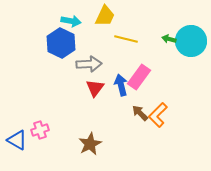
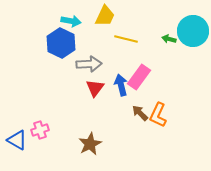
cyan circle: moved 2 px right, 10 px up
orange L-shape: rotated 20 degrees counterclockwise
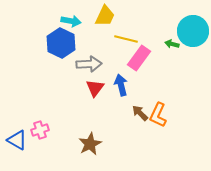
green arrow: moved 3 px right, 5 px down
pink rectangle: moved 19 px up
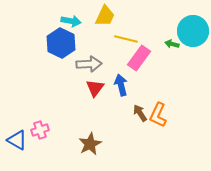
brown arrow: rotated 12 degrees clockwise
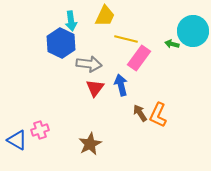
cyan arrow: rotated 72 degrees clockwise
gray arrow: rotated 10 degrees clockwise
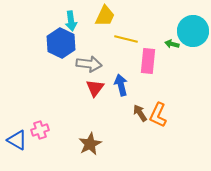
pink rectangle: moved 9 px right, 3 px down; rotated 30 degrees counterclockwise
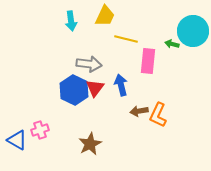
blue hexagon: moved 13 px right, 47 px down
brown arrow: moved 1 px left, 2 px up; rotated 66 degrees counterclockwise
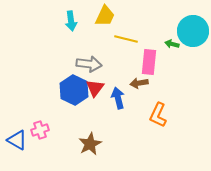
pink rectangle: moved 1 px right, 1 px down
blue arrow: moved 3 px left, 13 px down
brown arrow: moved 28 px up
